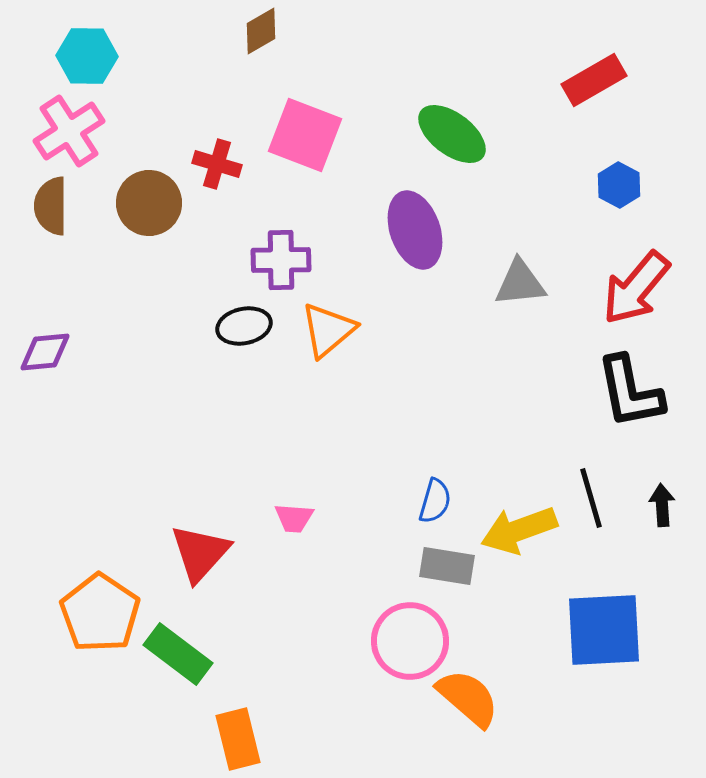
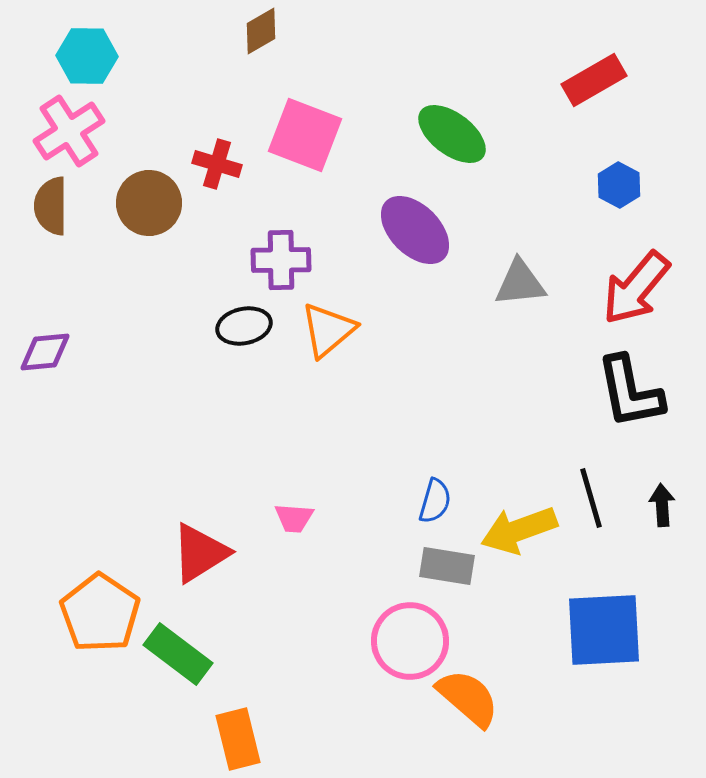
purple ellipse: rotated 26 degrees counterclockwise
red triangle: rotated 16 degrees clockwise
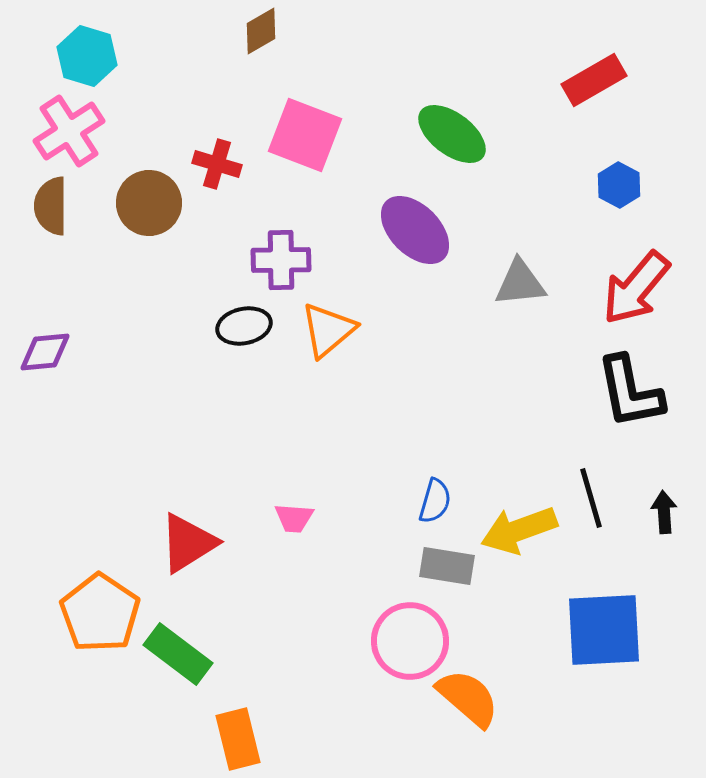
cyan hexagon: rotated 16 degrees clockwise
black arrow: moved 2 px right, 7 px down
red triangle: moved 12 px left, 10 px up
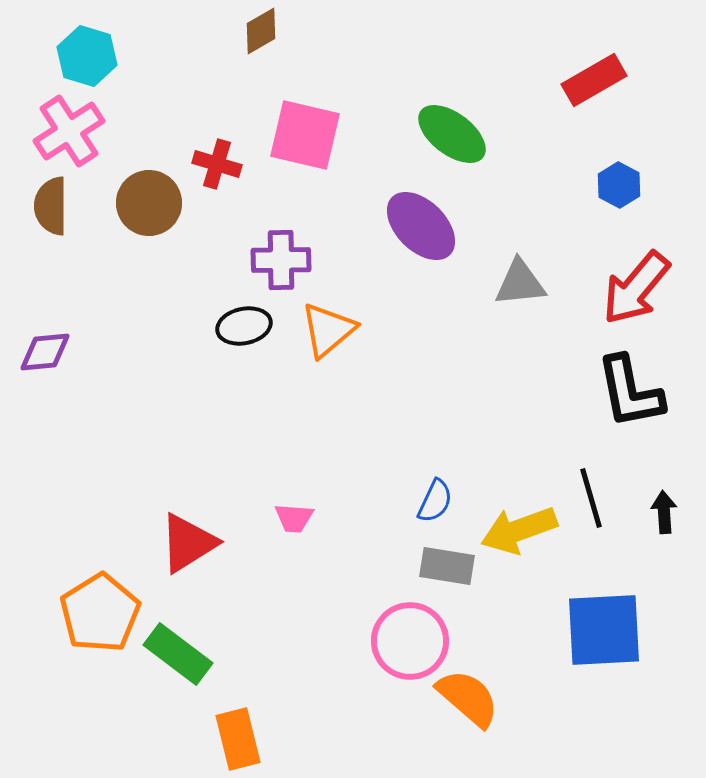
pink square: rotated 8 degrees counterclockwise
purple ellipse: moved 6 px right, 4 px up
blue semicircle: rotated 9 degrees clockwise
orange pentagon: rotated 6 degrees clockwise
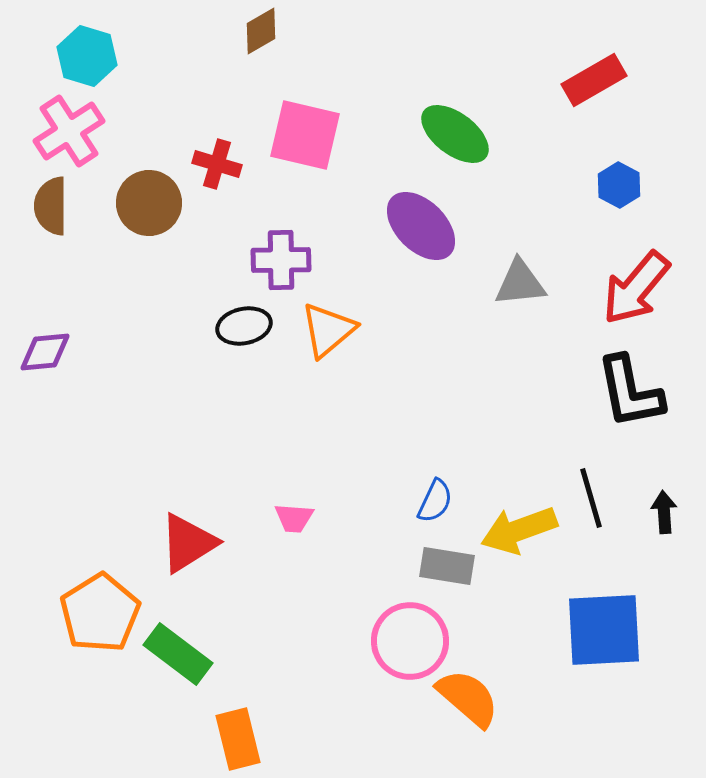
green ellipse: moved 3 px right
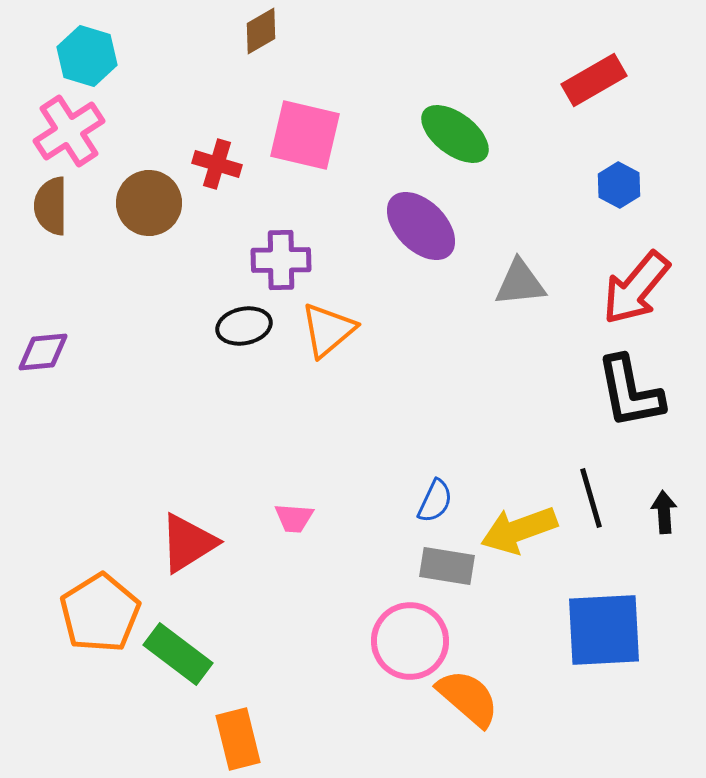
purple diamond: moved 2 px left
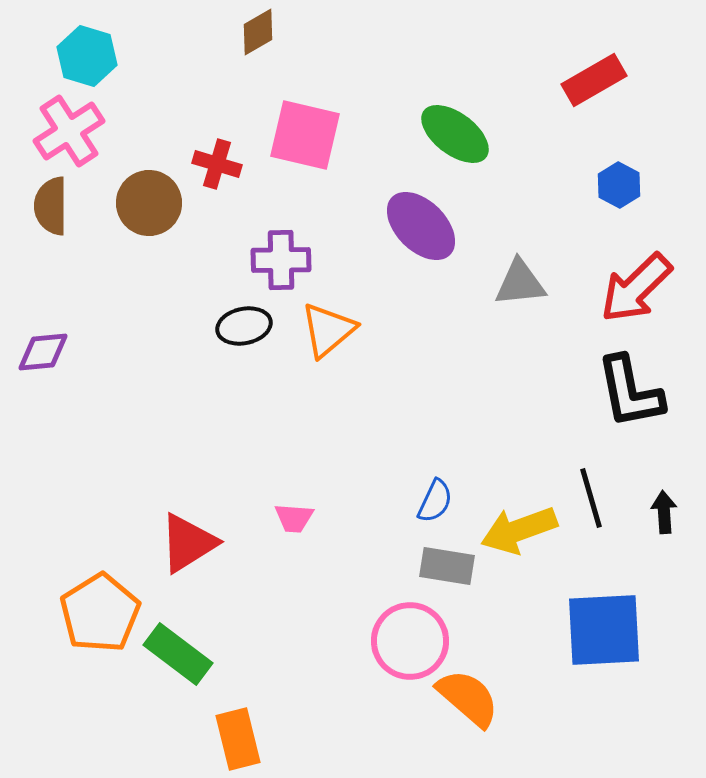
brown diamond: moved 3 px left, 1 px down
red arrow: rotated 6 degrees clockwise
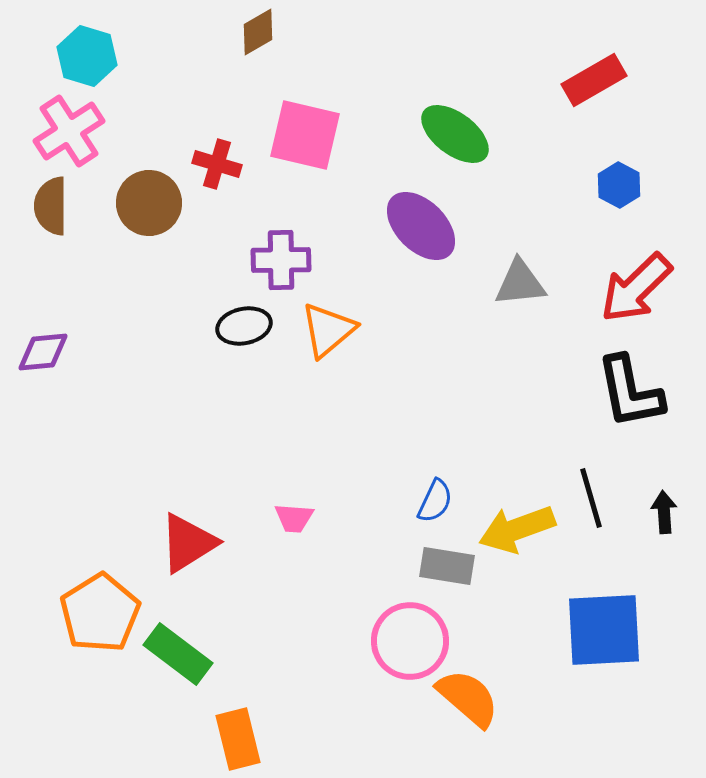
yellow arrow: moved 2 px left, 1 px up
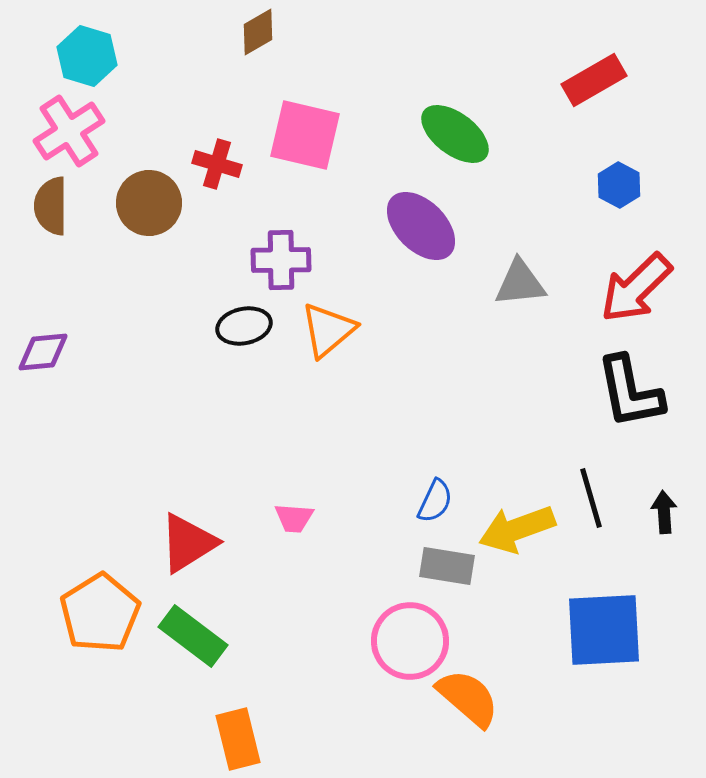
green rectangle: moved 15 px right, 18 px up
